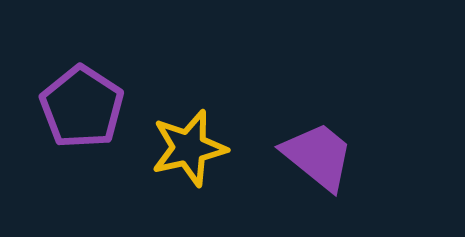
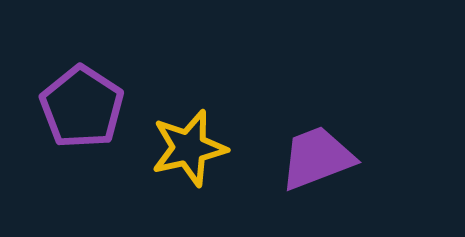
purple trapezoid: moved 1 px left, 2 px down; rotated 60 degrees counterclockwise
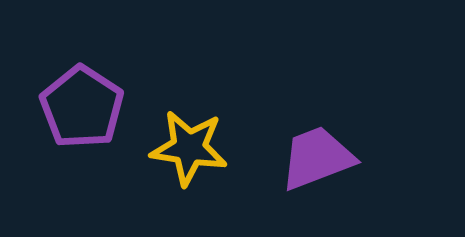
yellow star: rotated 22 degrees clockwise
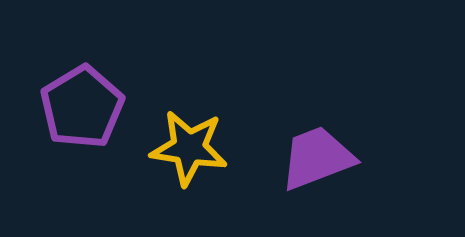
purple pentagon: rotated 8 degrees clockwise
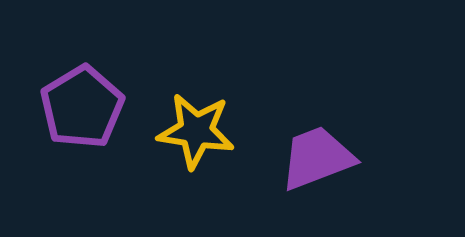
yellow star: moved 7 px right, 17 px up
